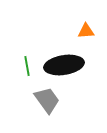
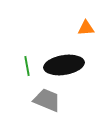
orange triangle: moved 3 px up
gray trapezoid: rotated 32 degrees counterclockwise
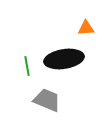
black ellipse: moved 6 px up
